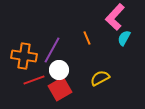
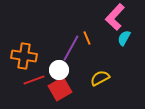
purple line: moved 19 px right, 2 px up
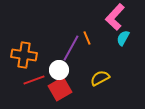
cyan semicircle: moved 1 px left
orange cross: moved 1 px up
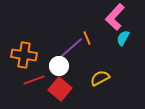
purple line: rotated 20 degrees clockwise
white circle: moved 4 px up
red square: rotated 20 degrees counterclockwise
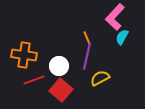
cyan semicircle: moved 1 px left, 1 px up
purple line: moved 16 px right, 8 px down; rotated 36 degrees counterclockwise
red square: moved 1 px right, 1 px down
